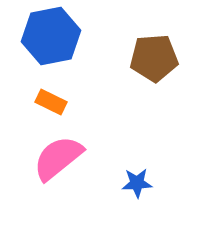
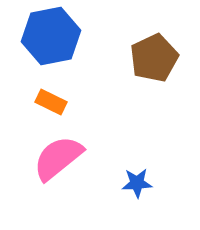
brown pentagon: rotated 21 degrees counterclockwise
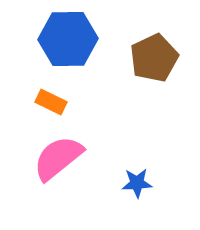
blue hexagon: moved 17 px right, 3 px down; rotated 10 degrees clockwise
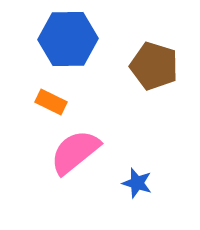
brown pentagon: moved 8 px down; rotated 30 degrees counterclockwise
pink semicircle: moved 17 px right, 6 px up
blue star: rotated 20 degrees clockwise
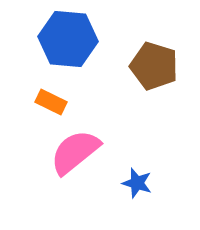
blue hexagon: rotated 6 degrees clockwise
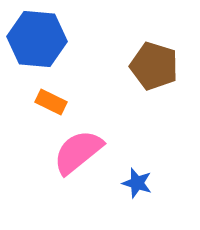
blue hexagon: moved 31 px left
pink semicircle: moved 3 px right
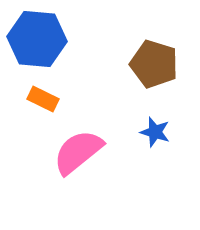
brown pentagon: moved 2 px up
orange rectangle: moved 8 px left, 3 px up
blue star: moved 18 px right, 51 px up
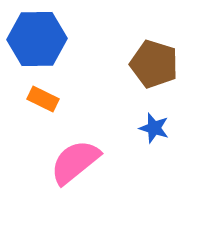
blue hexagon: rotated 6 degrees counterclockwise
blue star: moved 1 px left, 4 px up
pink semicircle: moved 3 px left, 10 px down
